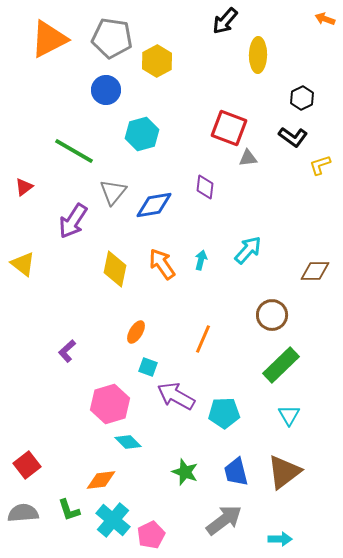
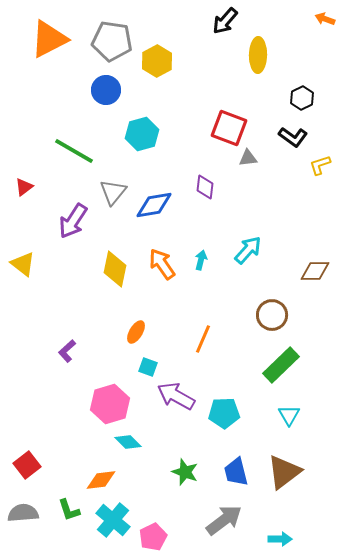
gray pentagon at (112, 38): moved 3 px down
pink pentagon at (151, 535): moved 2 px right, 2 px down
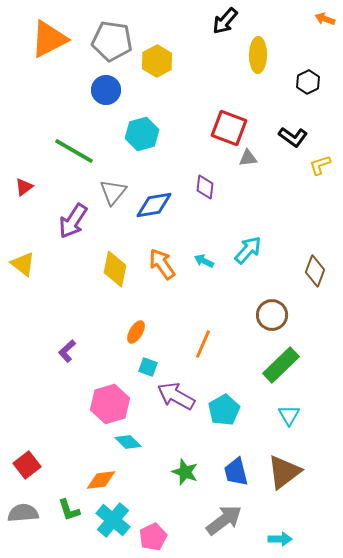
black hexagon at (302, 98): moved 6 px right, 16 px up
cyan arrow at (201, 260): moved 3 px right, 1 px down; rotated 78 degrees counterclockwise
brown diamond at (315, 271): rotated 68 degrees counterclockwise
orange line at (203, 339): moved 5 px down
cyan pentagon at (224, 413): moved 3 px up; rotated 28 degrees counterclockwise
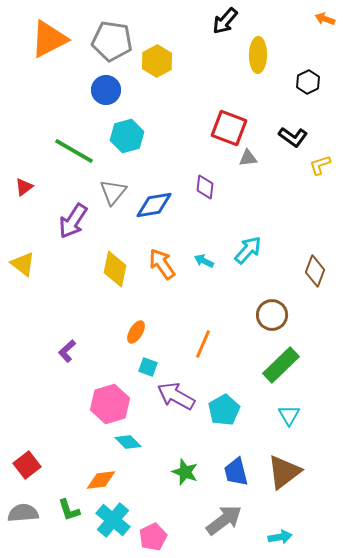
cyan hexagon at (142, 134): moved 15 px left, 2 px down
cyan arrow at (280, 539): moved 2 px up; rotated 10 degrees counterclockwise
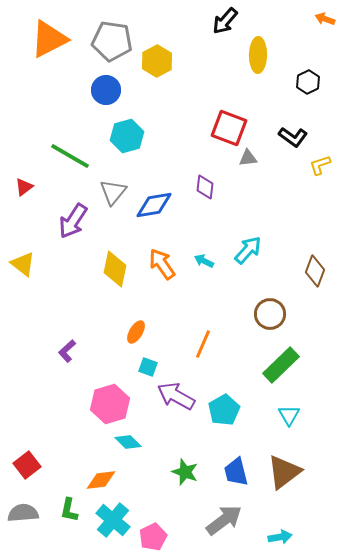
green line at (74, 151): moved 4 px left, 5 px down
brown circle at (272, 315): moved 2 px left, 1 px up
green L-shape at (69, 510): rotated 30 degrees clockwise
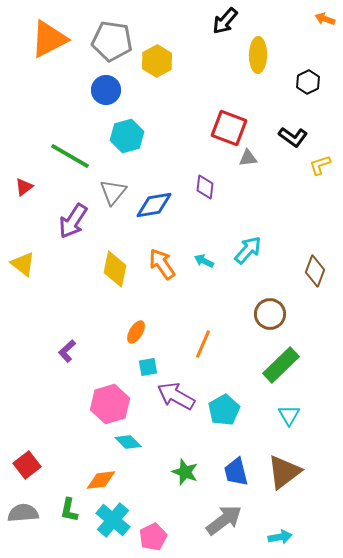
cyan square at (148, 367): rotated 30 degrees counterclockwise
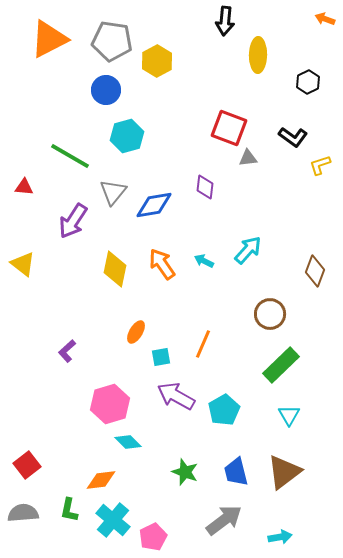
black arrow at (225, 21): rotated 36 degrees counterclockwise
red triangle at (24, 187): rotated 42 degrees clockwise
cyan square at (148, 367): moved 13 px right, 10 px up
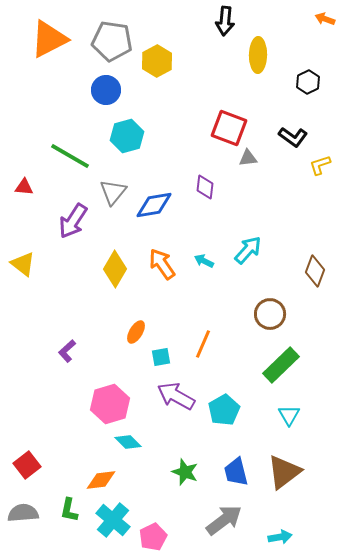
yellow diamond at (115, 269): rotated 18 degrees clockwise
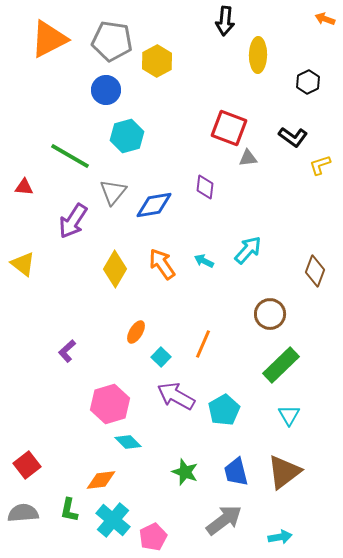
cyan square at (161, 357): rotated 36 degrees counterclockwise
